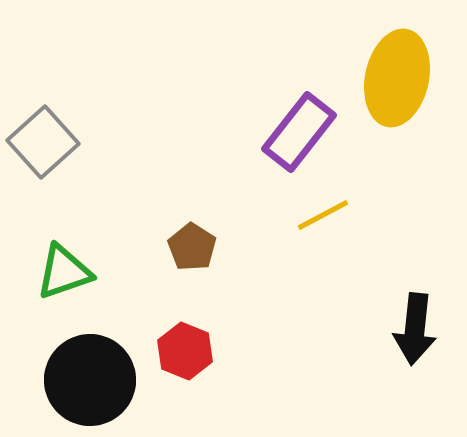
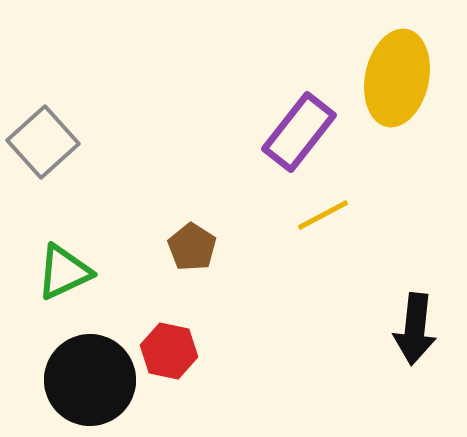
green triangle: rotated 6 degrees counterclockwise
red hexagon: moved 16 px left; rotated 10 degrees counterclockwise
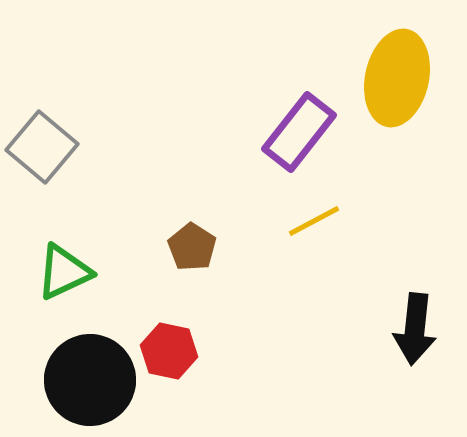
gray square: moved 1 px left, 5 px down; rotated 8 degrees counterclockwise
yellow line: moved 9 px left, 6 px down
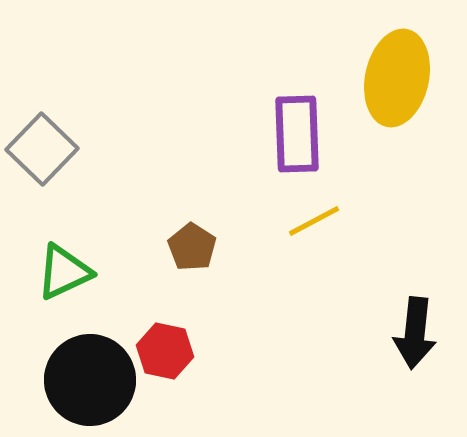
purple rectangle: moved 2 px left, 2 px down; rotated 40 degrees counterclockwise
gray square: moved 2 px down; rotated 4 degrees clockwise
black arrow: moved 4 px down
red hexagon: moved 4 px left
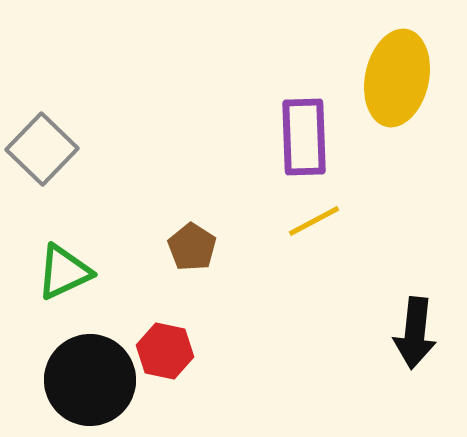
purple rectangle: moved 7 px right, 3 px down
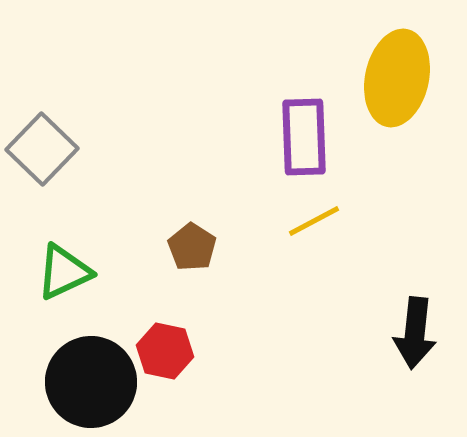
black circle: moved 1 px right, 2 px down
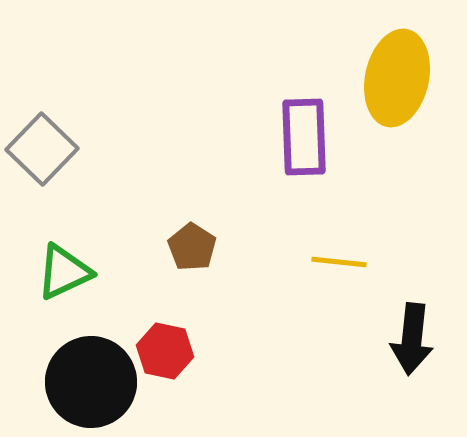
yellow line: moved 25 px right, 41 px down; rotated 34 degrees clockwise
black arrow: moved 3 px left, 6 px down
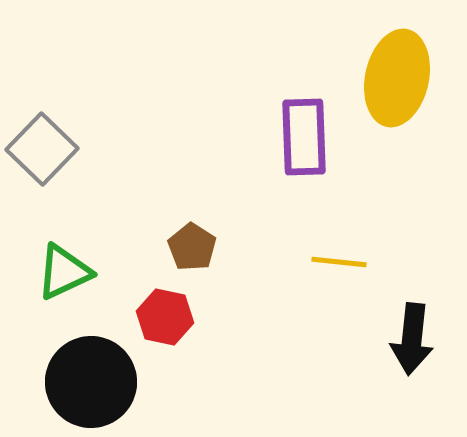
red hexagon: moved 34 px up
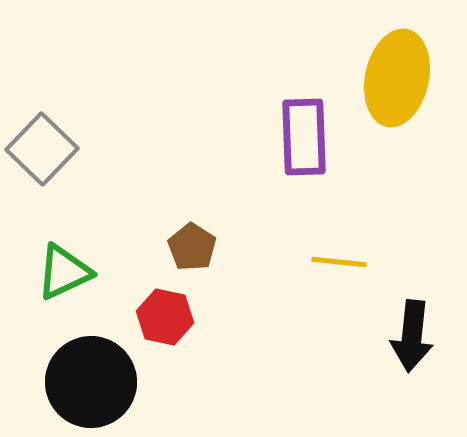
black arrow: moved 3 px up
